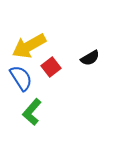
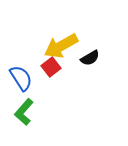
yellow arrow: moved 32 px right
green L-shape: moved 8 px left
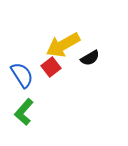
yellow arrow: moved 2 px right, 1 px up
blue semicircle: moved 1 px right, 3 px up
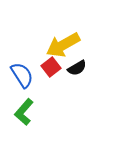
black semicircle: moved 13 px left, 10 px down
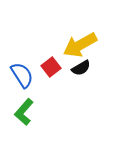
yellow arrow: moved 17 px right
black semicircle: moved 4 px right
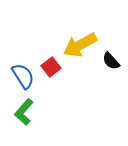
black semicircle: moved 30 px right, 7 px up; rotated 78 degrees clockwise
blue semicircle: moved 1 px right, 1 px down
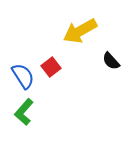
yellow arrow: moved 14 px up
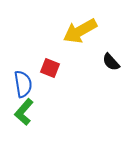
black semicircle: moved 1 px down
red square: moved 1 px left, 1 px down; rotated 30 degrees counterclockwise
blue semicircle: moved 8 px down; rotated 24 degrees clockwise
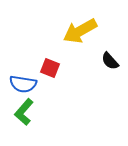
black semicircle: moved 1 px left, 1 px up
blue semicircle: rotated 108 degrees clockwise
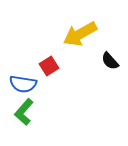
yellow arrow: moved 3 px down
red square: moved 1 px left, 2 px up; rotated 36 degrees clockwise
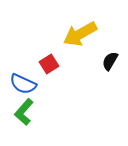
black semicircle: rotated 72 degrees clockwise
red square: moved 2 px up
blue semicircle: rotated 16 degrees clockwise
